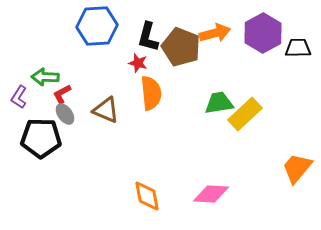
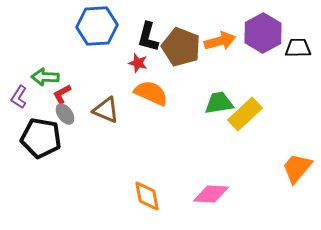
orange arrow: moved 5 px right, 8 px down
orange semicircle: rotated 60 degrees counterclockwise
black pentagon: rotated 9 degrees clockwise
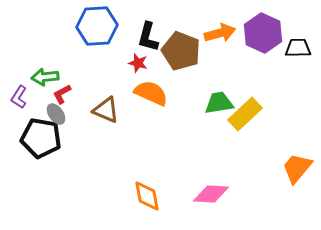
purple hexagon: rotated 6 degrees counterclockwise
orange arrow: moved 8 px up
brown pentagon: moved 4 px down
green arrow: rotated 8 degrees counterclockwise
gray ellipse: moved 9 px left
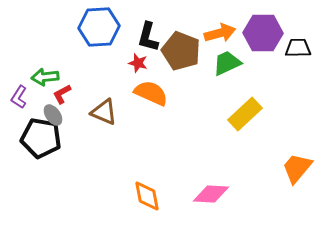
blue hexagon: moved 2 px right, 1 px down
purple hexagon: rotated 24 degrees counterclockwise
green trapezoid: moved 8 px right, 40 px up; rotated 16 degrees counterclockwise
brown triangle: moved 2 px left, 2 px down
gray ellipse: moved 3 px left, 1 px down
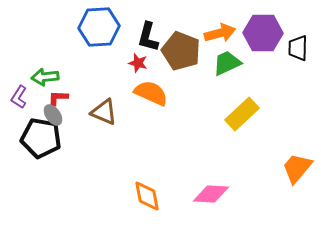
black trapezoid: rotated 88 degrees counterclockwise
red L-shape: moved 4 px left, 4 px down; rotated 30 degrees clockwise
yellow rectangle: moved 3 px left
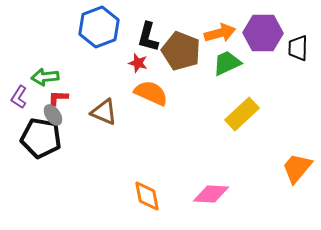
blue hexagon: rotated 18 degrees counterclockwise
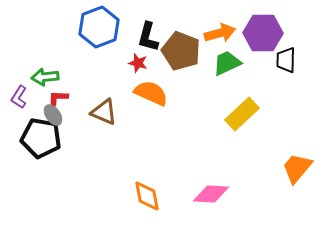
black trapezoid: moved 12 px left, 12 px down
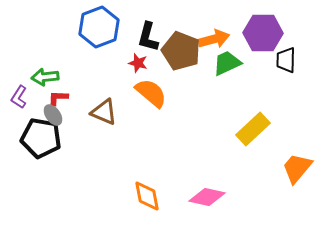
orange arrow: moved 6 px left, 6 px down
orange semicircle: rotated 16 degrees clockwise
yellow rectangle: moved 11 px right, 15 px down
pink diamond: moved 4 px left, 3 px down; rotated 9 degrees clockwise
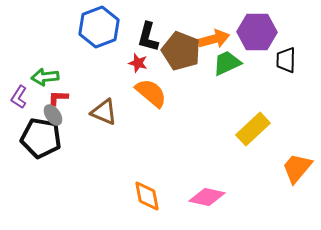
purple hexagon: moved 6 px left, 1 px up
